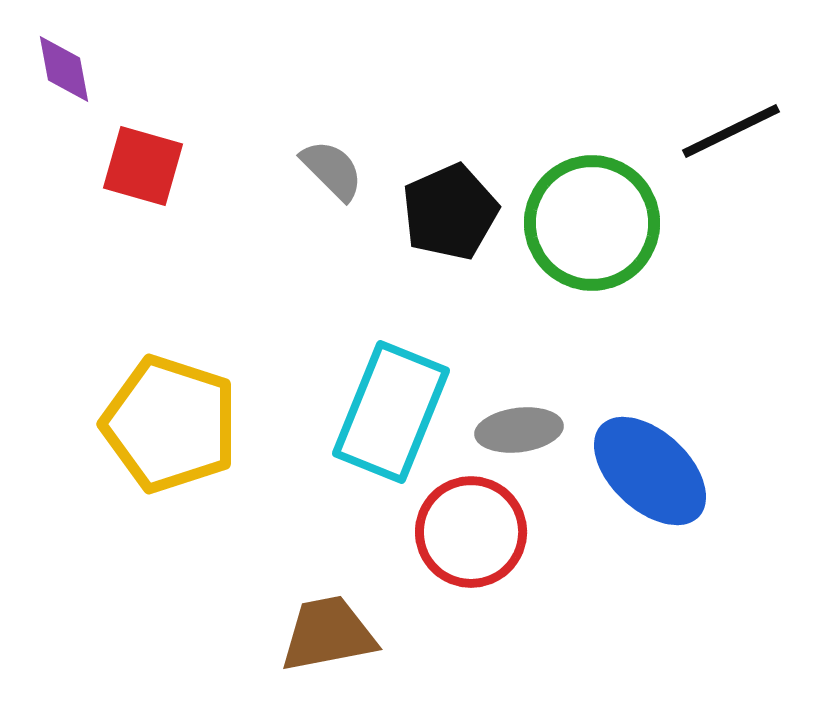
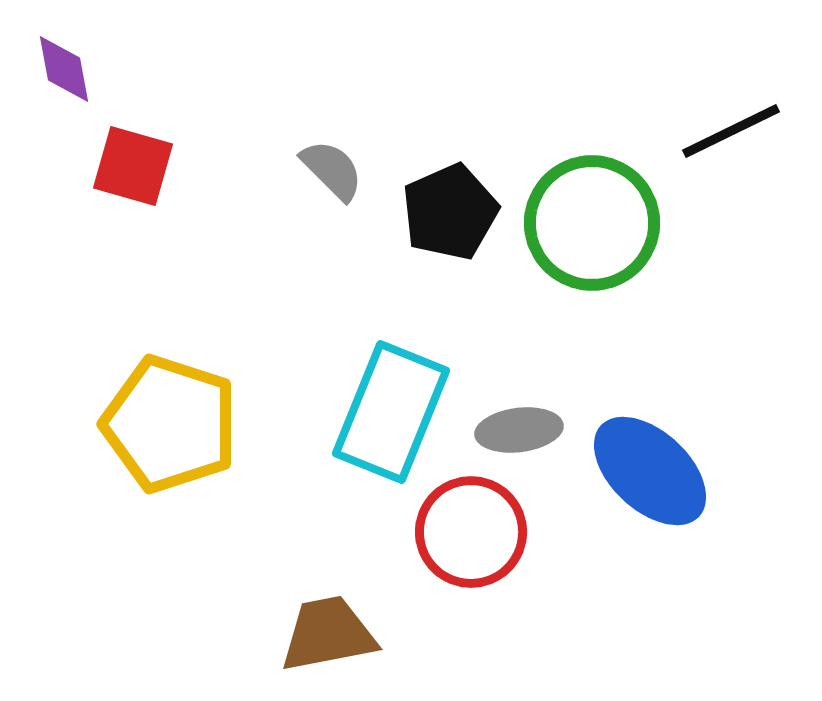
red square: moved 10 px left
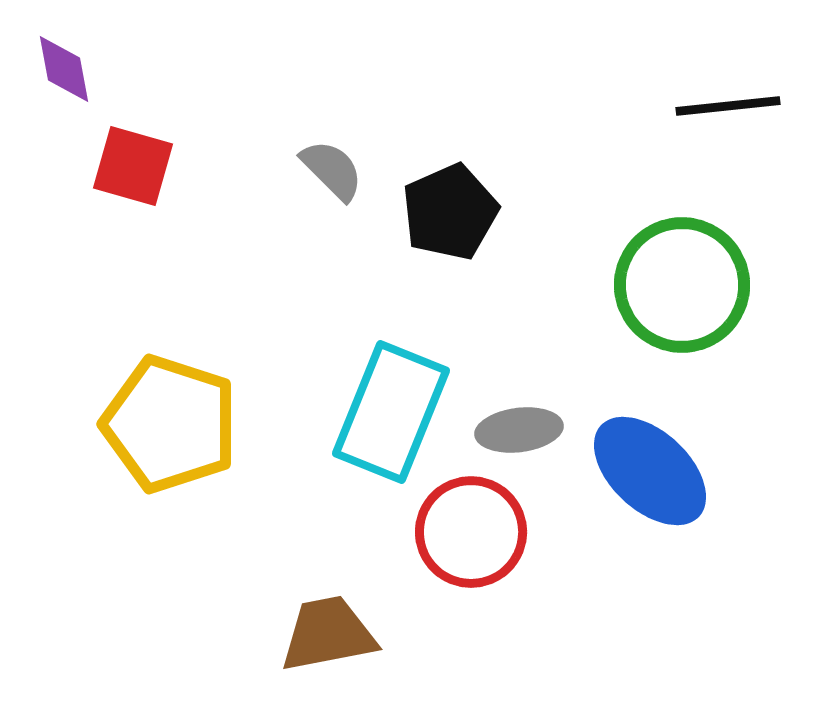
black line: moved 3 px left, 25 px up; rotated 20 degrees clockwise
green circle: moved 90 px right, 62 px down
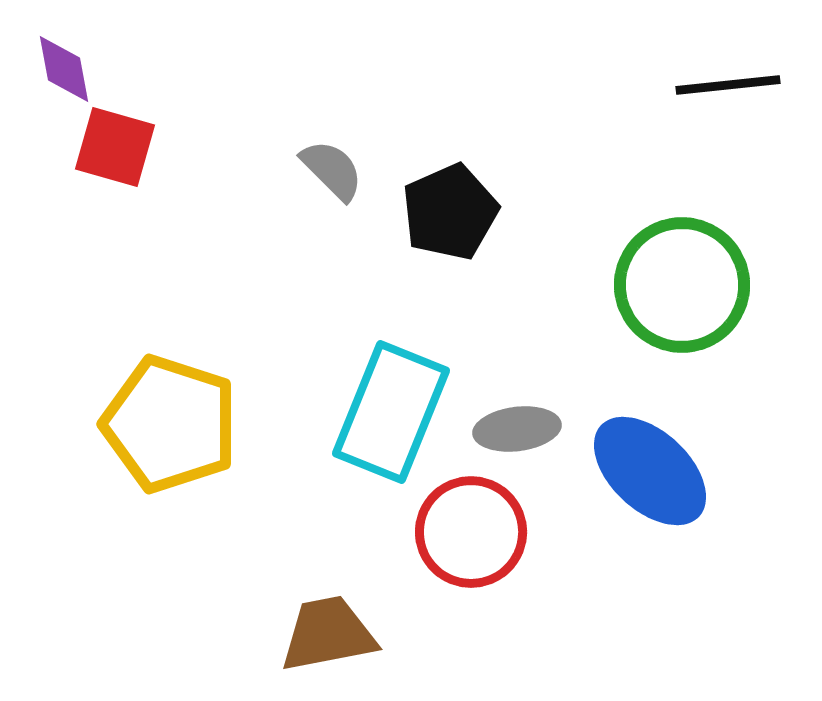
black line: moved 21 px up
red square: moved 18 px left, 19 px up
gray ellipse: moved 2 px left, 1 px up
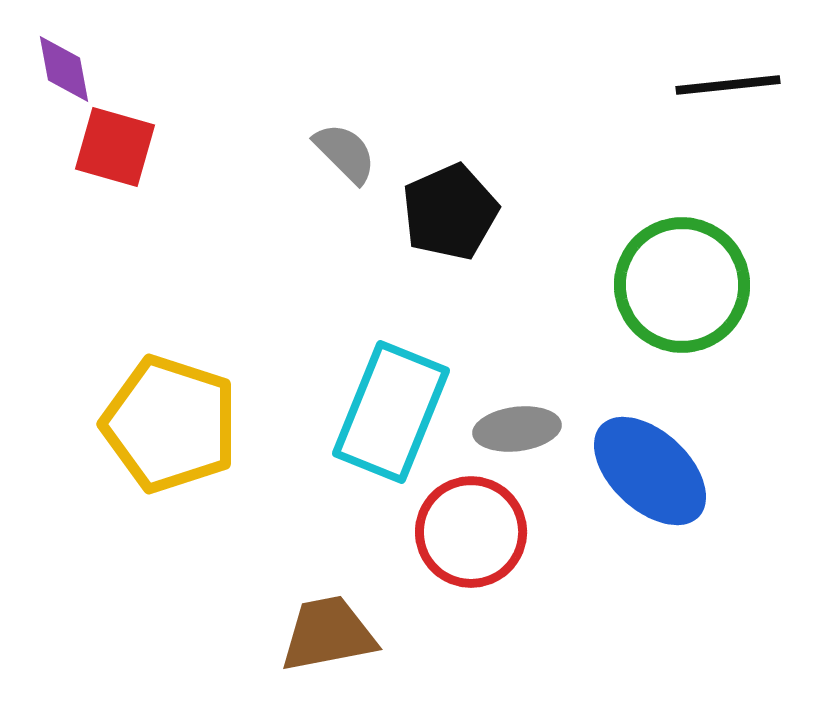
gray semicircle: moved 13 px right, 17 px up
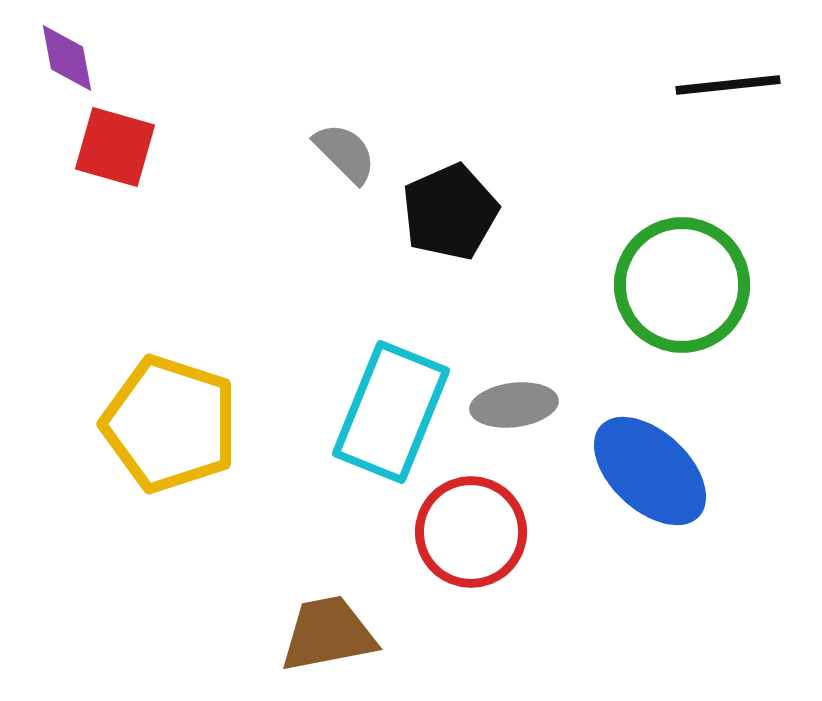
purple diamond: moved 3 px right, 11 px up
gray ellipse: moved 3 px left, 24 px up
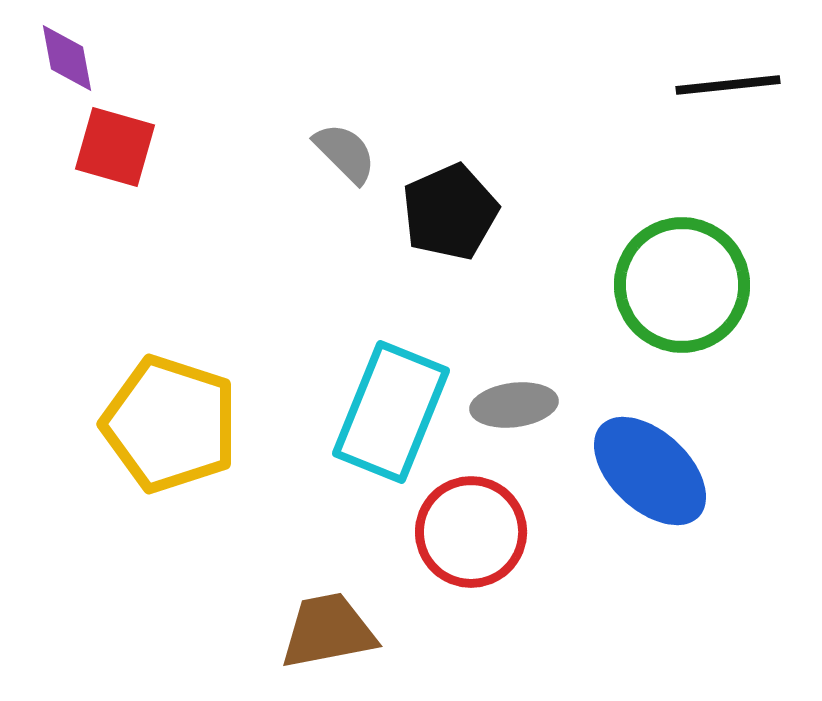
brown trapezoid: moved 3 px up
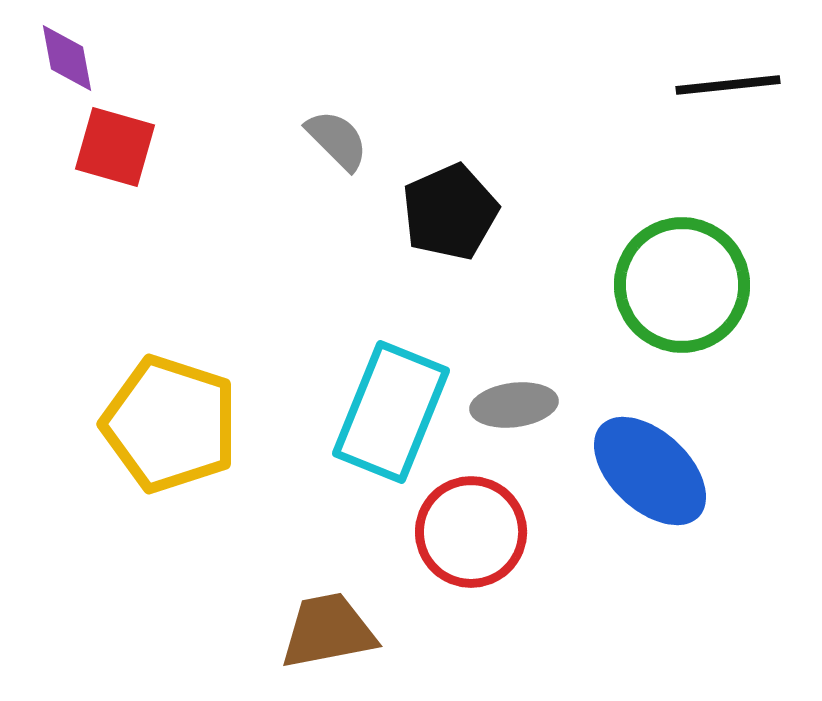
gray semicircle: moved 8 px left, 13 px up
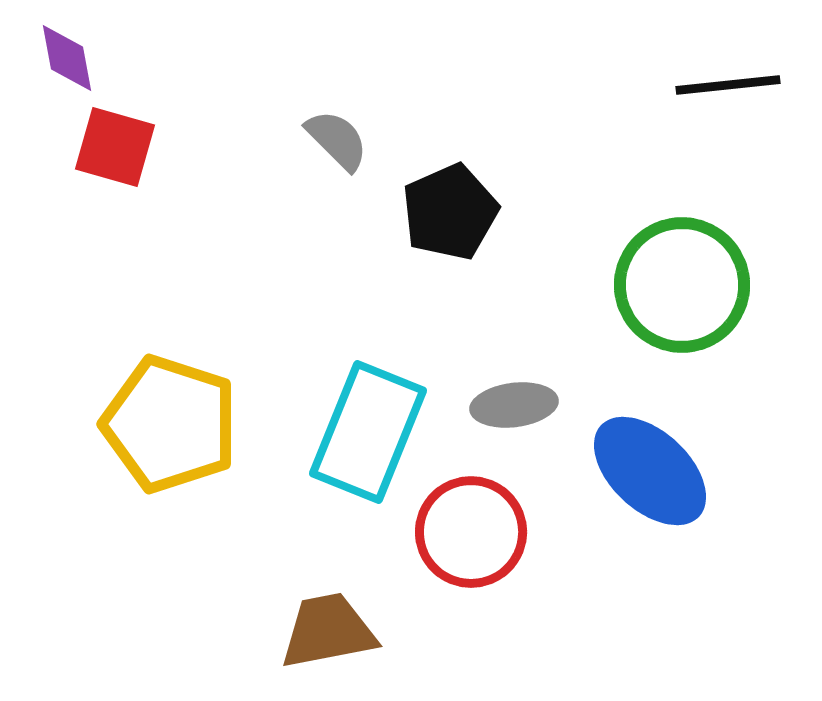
cyan rectangle: moved 23 px left, 20 px down
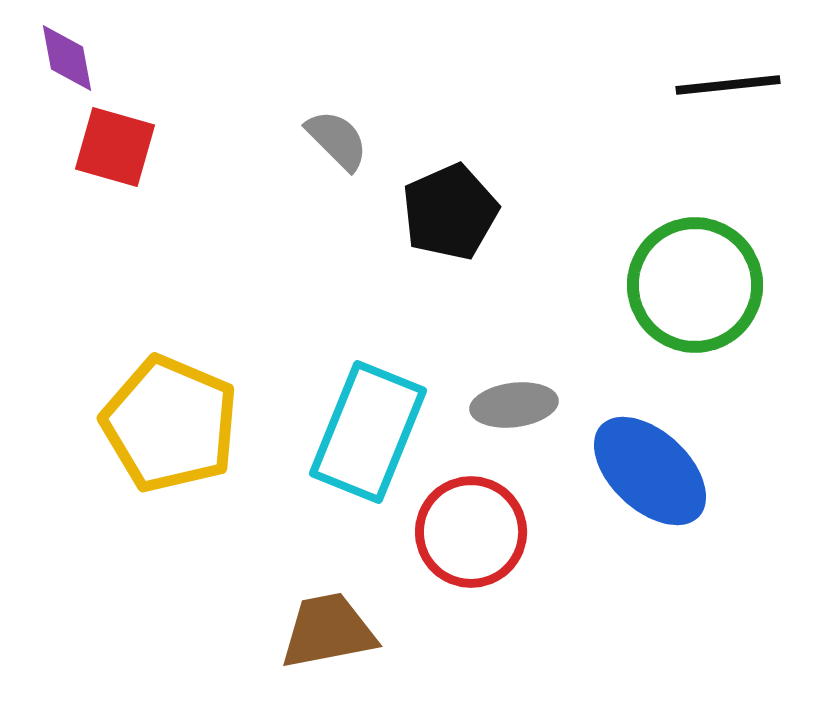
green circle: moved 13 px right
yellow pentagon: rotated 5 degrees clockwise
